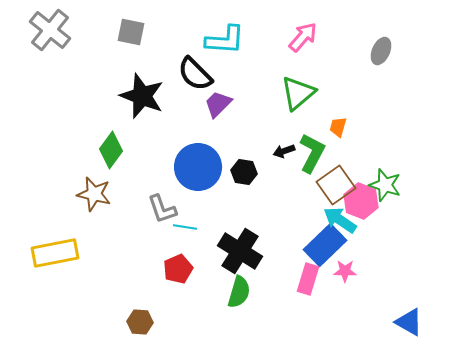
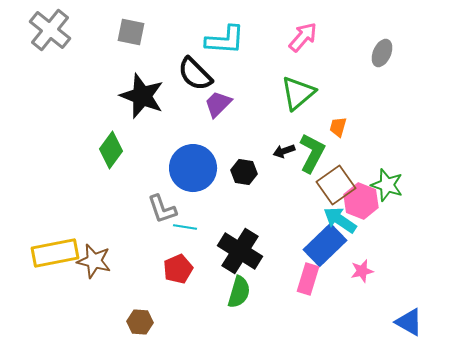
gray ellipse: moved 1 px right, 2 px down
blue circle: moved 5 px left, 1 px down
green star: moved 2 px right
brown star: moved 67 px down
pink star: moved 17 px right; rotated 15 degrees counterclockwise
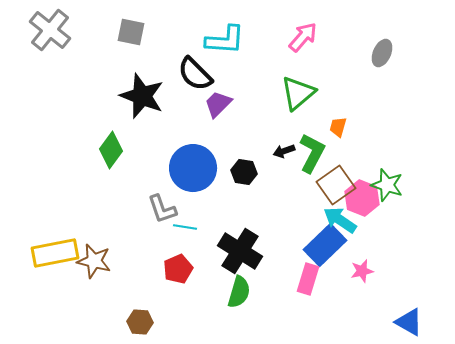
pink hexagon: moved 1 px right, 3 px up
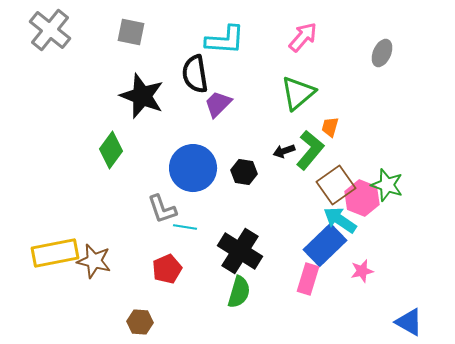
black semicircle: rotated 36 degrees clockwise
orange trapezoid: moved 8 px left
green L-shape: moved 2 px left, 3 px up; rotated 12 degrees clockwise
red pentagon: moved 11 px left
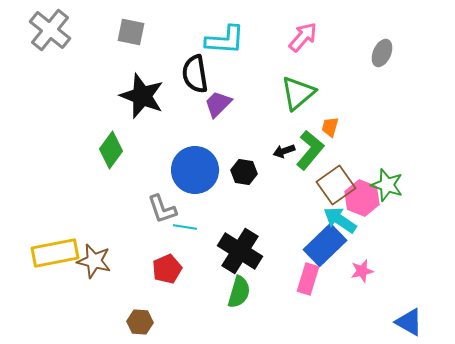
blue circle: moved 2 px right, 2 px down
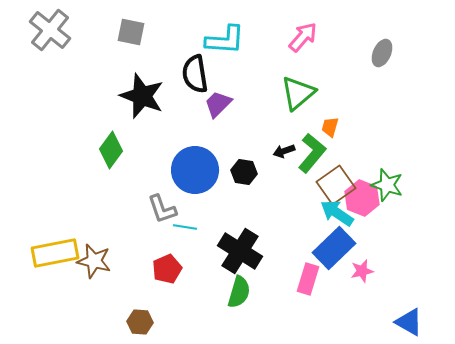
green L-shape: moved 2 px right, 3 px down
cyan arrow: moved 3 px left, 7 px up
blue rectangle: moved 9 px right, 3 px down
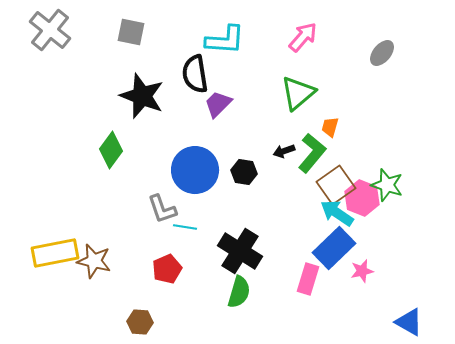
gray ellipse: rotated 16 degrees clockwise
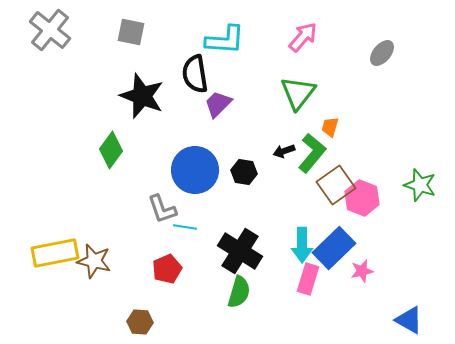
green triangle: rotated 12 degrees counterclockwise
green star: moved 33 px right
cyan arrow: moved 35 px left, 32 px down; rotated 124 degrees counterclockwise
blue triangle: moved 2 px up
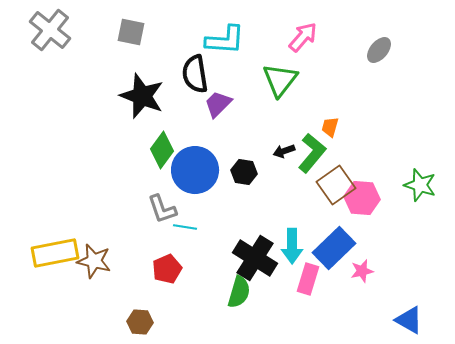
gray ellipse: moved 3 px left, 3 px up
green triangle: moved 18 px left, 13 px up
green diamond: moved 51 px right
pink hexagon: rotated 16 degrees counterclockwise
cyan arrow: moved 10 px left, 1 px down
black cross: moved 15 px right, 7 px down
